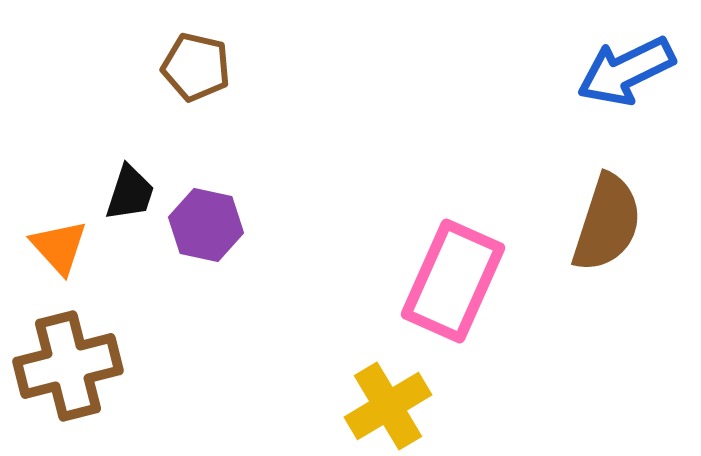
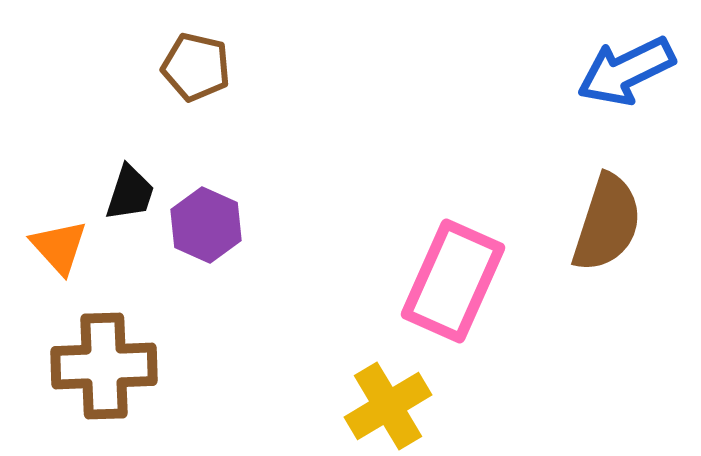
purple hexagon: rotated 12 degrees clockwise
brown cross: moved 36 px right; rotated 12 degrees clockwise
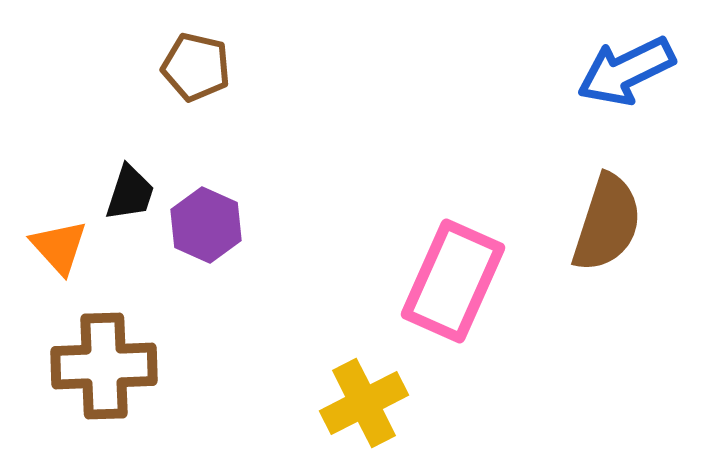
yellow cross: moved 24 px left, 3 px up; rotated 4 degrees clockwise
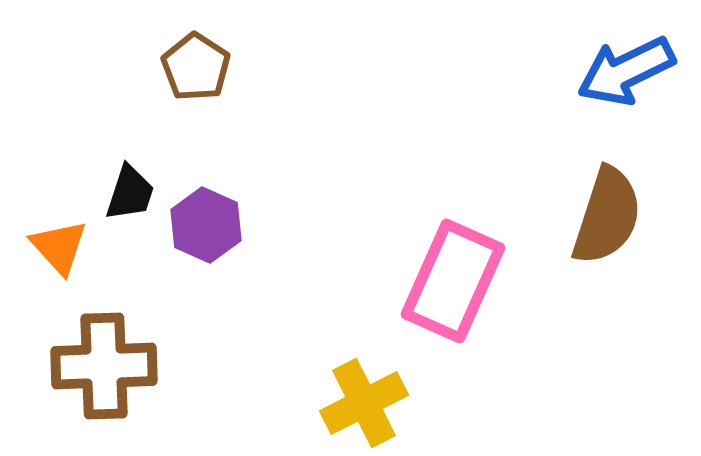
brown pentagon: rotated 20 degrees clockwise
brown semicircle: moved 7 px up
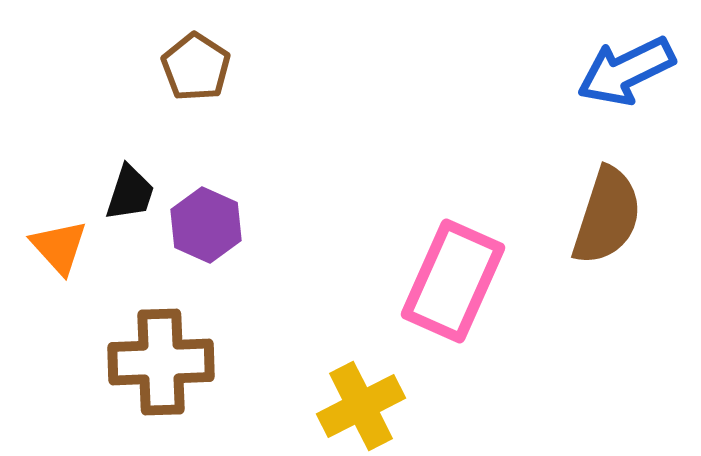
brown cross: moved 57 px right, 4 px up
yellow cross: moved 3 px left, 3 px down
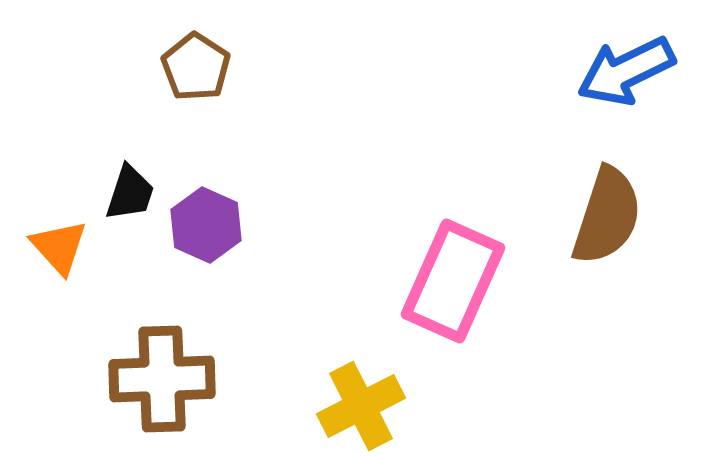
brown cross: moved 1 px right, 17 px down
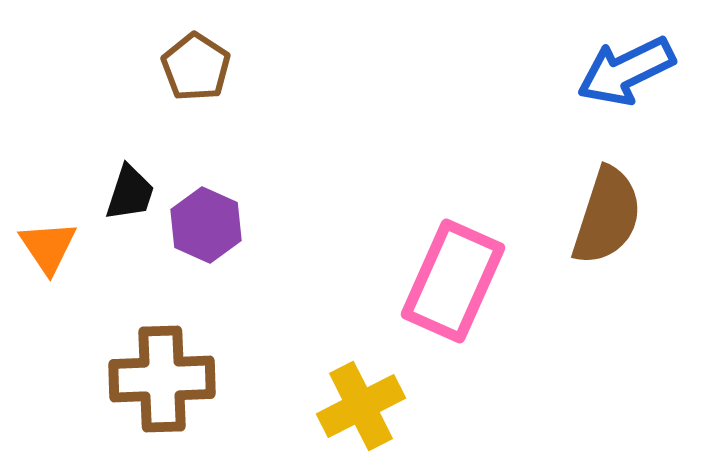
orange triangle: moved 11 px left; rotated 8 degrees clockwise
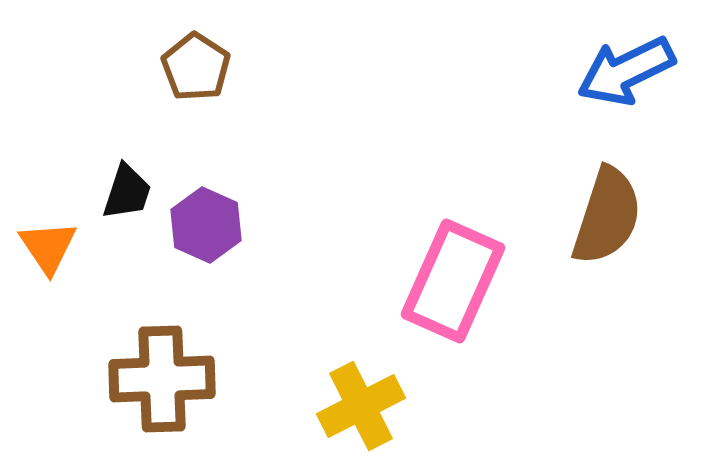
black trapezoid: moved 3 px left, 1 px up
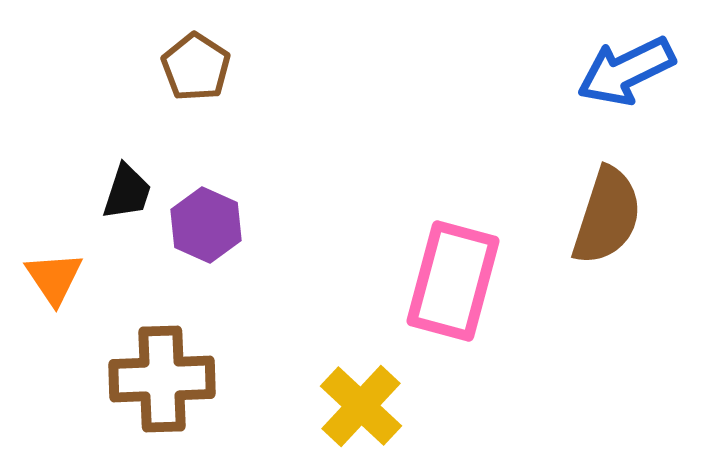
orange triangle: moved 6 px right, 31 px down
pink rectangle: rotated 9 degrees counterclockwise
yellow cross: rotated 20 degrees counterclockwise
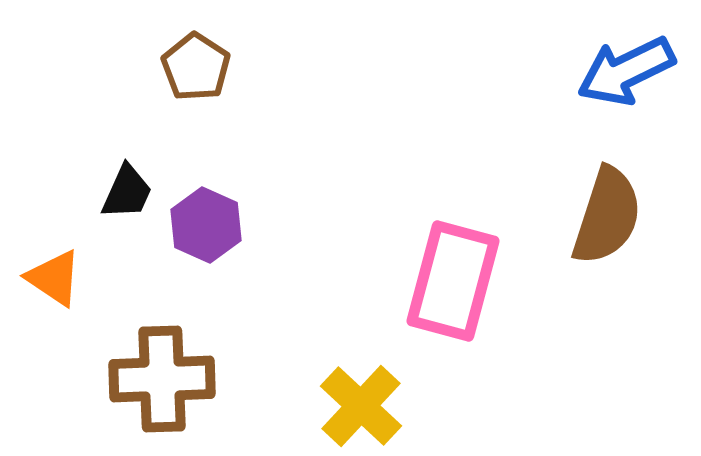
black trapezoid: rotated 6 degrees clockwise
orange triangle: rotated 22 degrees counterclockwise
